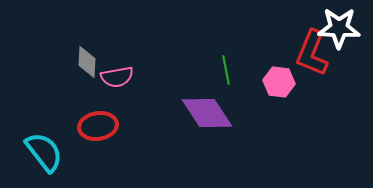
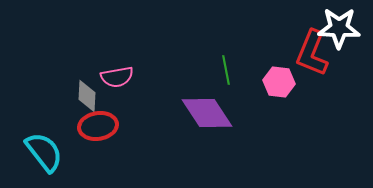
gray diamond: moved 34 px down
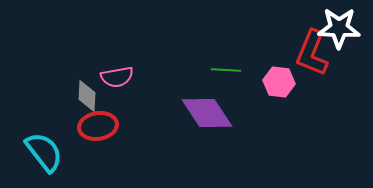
green line: rotated 76 degrees counterclockwise
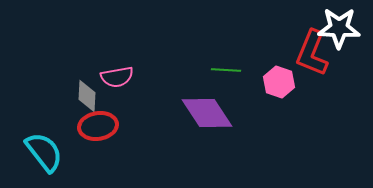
pink hexagon: rotated 12 degrees clockwise
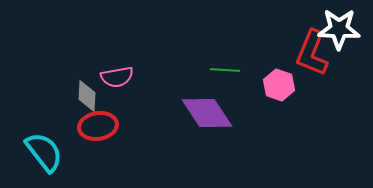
white star: moved 1 px down
green line: moved 1 px left
pink hexagon: moved 3 px down
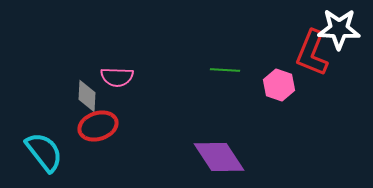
pink semicircle: rotated 12 degrees clockwise
purple diamond: moved 12 px right, 44 px down
red ellipse: rotated 9 degrees counterclockwise
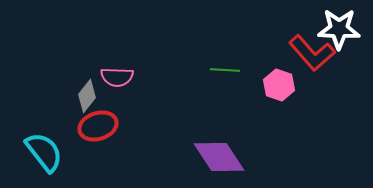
red L-shape: rotated 63 degrees counterclockwise
gray diamond: rotated 36 degrees clockwise
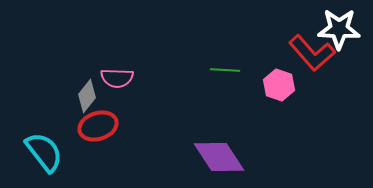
pink semicircle: moved 1 px down
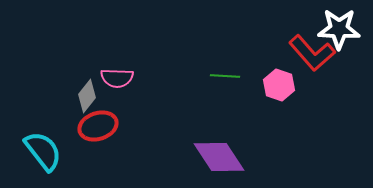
green line: moved 6 px down
cyan semicircle: moved 1 px left, 1 px up
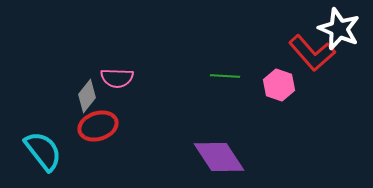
white star: rotated 21 degrees clockwise
